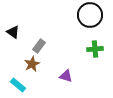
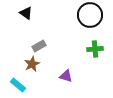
black triangle: moved 13 px right, 19 px up
gray rectangle: rotated 24 degrees clockwise
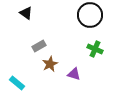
green cross: rotated 28 degrees clockwise
brown star: moved 18 px right
purple triangle: moved 8 px right, 2 px up
cyan rectangle: moved 1 px left, 2 px up
